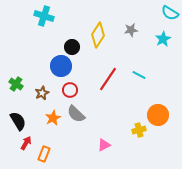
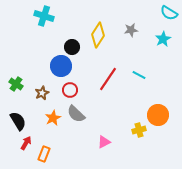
cyan semicircle: moved 1 px left
pink triangle: moved 3 px up
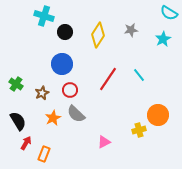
black circle: moved 7 px left, 15 px up
blue circle: moved 1 px right, 2 px up
cyan line: rotated 24 degrees clockwise
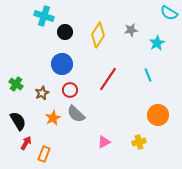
cyan star: moved 6 px left, 4 px down
cyan line: moved 9 px right; rotated 16 degrees clockwise
yellow cross: moved 12 px down
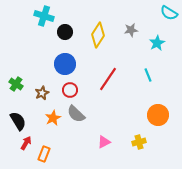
blue circle: moved 3 px right
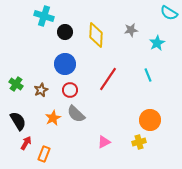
yellow diamond: moved 2 px left; rotated 30 degrees counterclockwise
brown star: moved 1 px left, 3 px up
orange circle: moved 8 px left, 5 px down
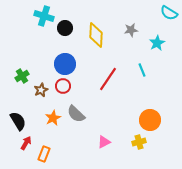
black circle: moved 4 px up
cyan line: moved 6 px left, 5 px up
green cross: moved 6 px right, 8 px up; rotated 24 degrees clockwise
red circle: moved 7 px left, 4 px up
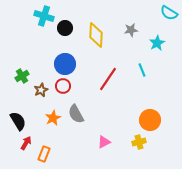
gray semicircle: rotated 18 degrees clockwise
